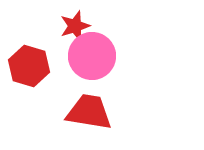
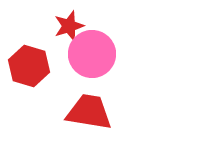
red star: moved 6 px left
pink circle: moved 2 px up
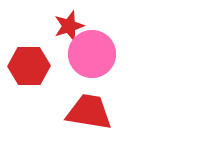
red hexagon: rotated 18 degrees counterclockwise
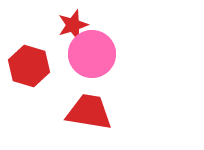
red star: moved 4 px right, 1 px up
red hexagon: rotated 18 degrees clockwise
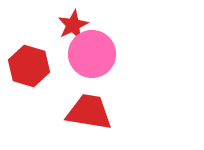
red star: rotated 8 degrees counterclockwise
